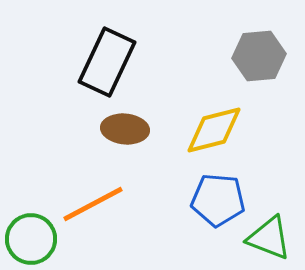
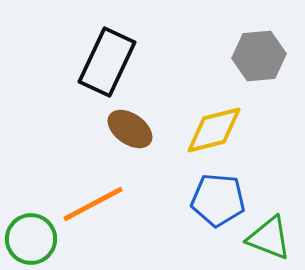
brown ellipse: moved 5 px right; rotated 30 degrees clockwise
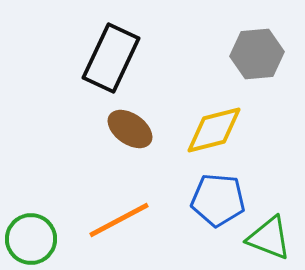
gray hexagon: moved 2 px left, 2 px up
black rectangle: moved 4 px right, 4 px up
orange line: moved 26 px right, 16 px down
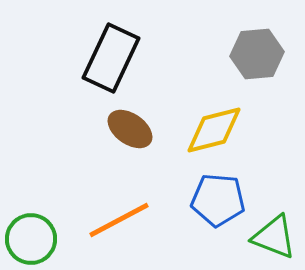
green triangle: moved 5 px right, 1 px up
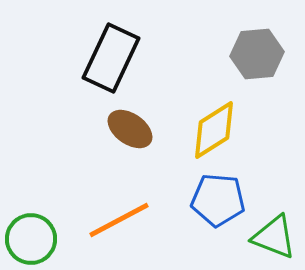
yellow diamond: rotated 18 degrees counterclockwise
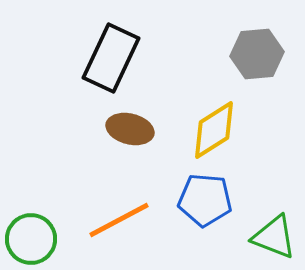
brown ellipse: rotated 21 degrees counterclockwise
blue pentagon: moved 13 px left
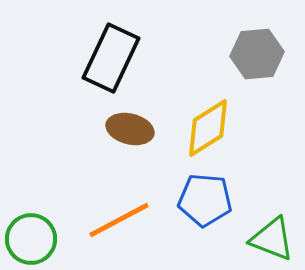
yellow diamond: moved 6 px left, 2 px up
green triangle: moved 2 px left, 2 px down
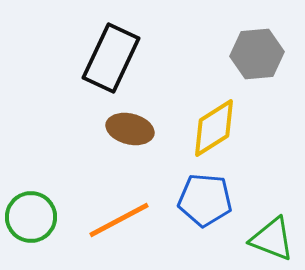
yellow diamond: moved 6 px right
green circle: moved 22 px up
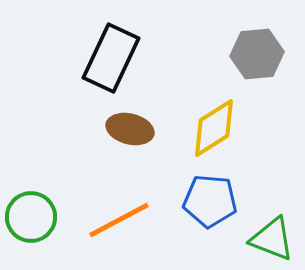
blue pentagon: moved 5 px right, 1 px down
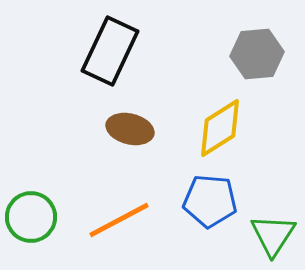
black rectangle: moved 1 px left, 7 px up
yellow diamond: moved 6 px right
green triangle: moved 1 px right, 4 px up; rotated 42 degrees clockwise
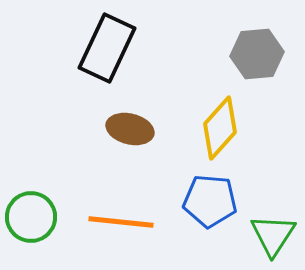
black rectangle: moved 3 px left, 3 px up
yellow diamond: rotated 16 degrees counterclockwise
orange line: moved 2 px right, 2 px down; rotated 34 degrees clockwise
